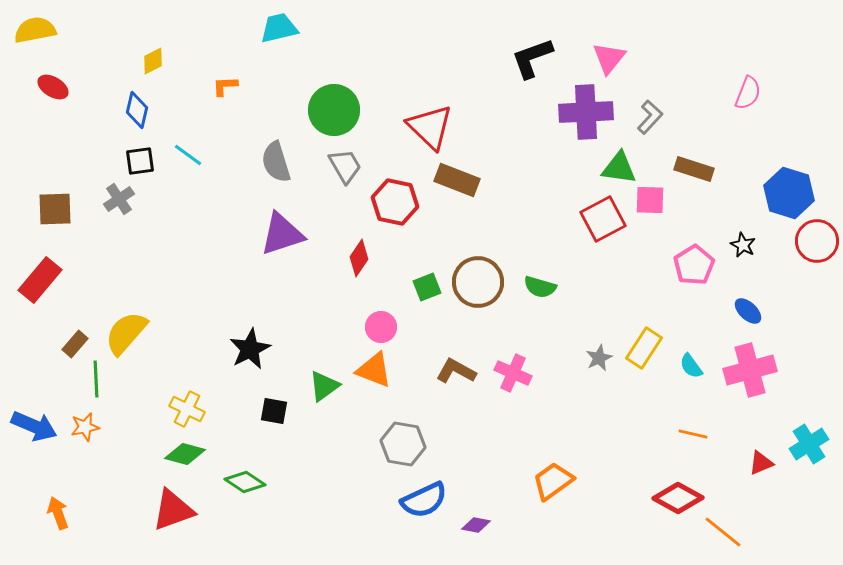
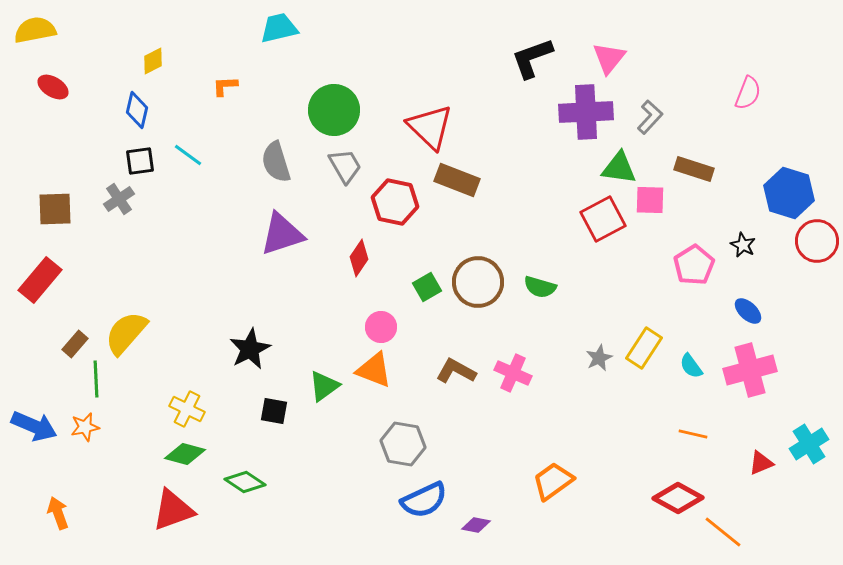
green square at (427, 287): rotated 8 degrees counterclockwise
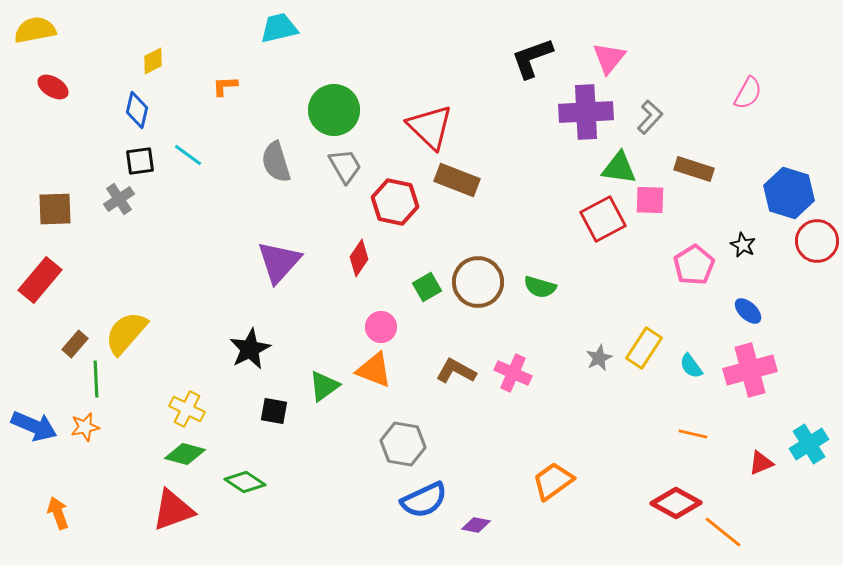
pink semicircle at (748, 93): rotated 8 degrees clockwise
purple triangle at (282, 234): moved 3 px left, 28 px down; rotated 30 degrees counterclockwise
red diamond at (678, 498): moved 2 px left, 5 px down
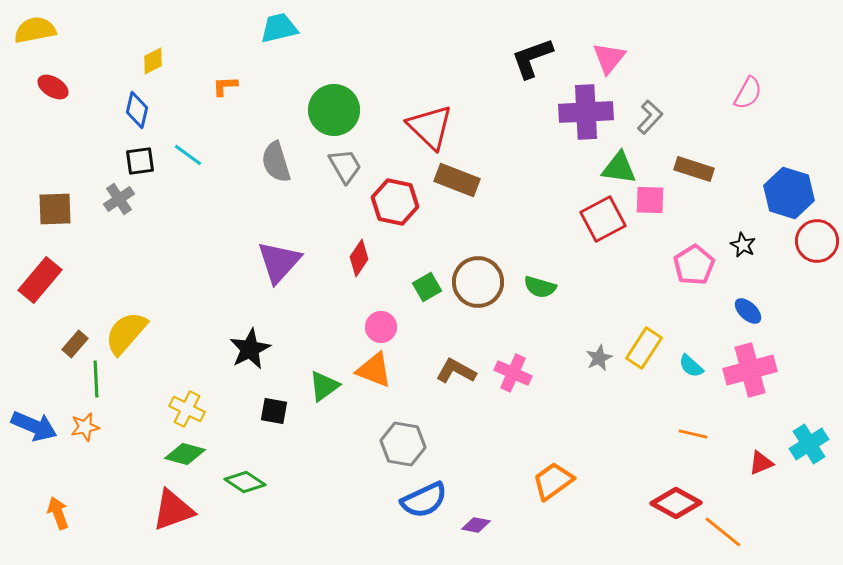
cyan semicircle at (691, 366): rotated 12 degrees counterclockwise
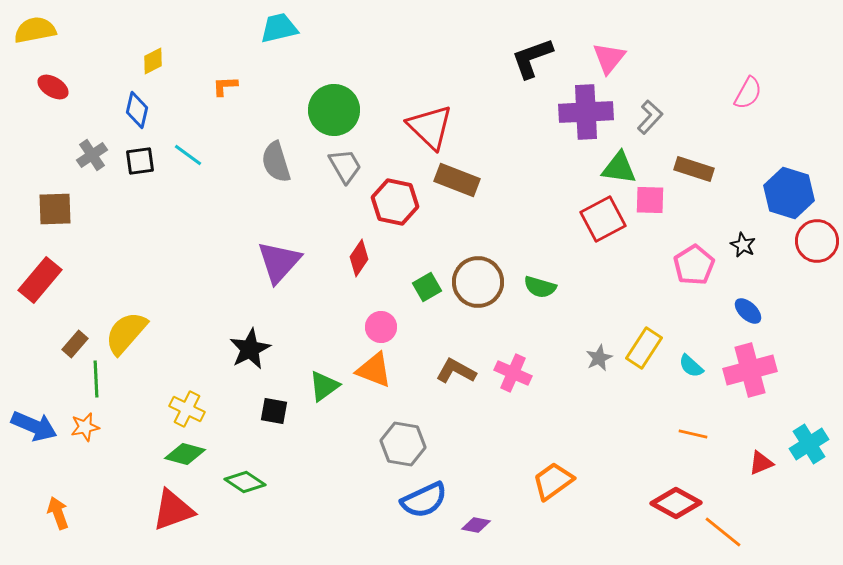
gray cross at (119, 199): moved 27 px left, 44 px up
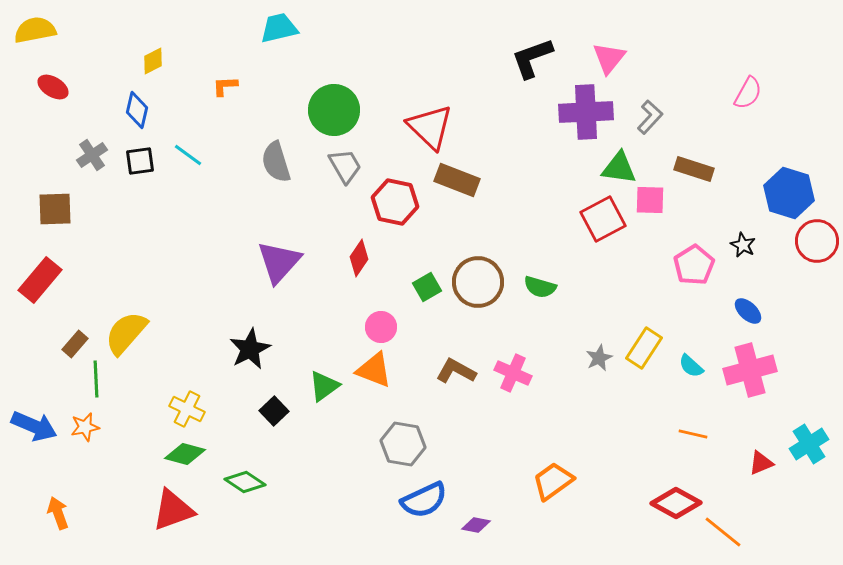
black square at (274, 411): rotated 36 degrees clockwise
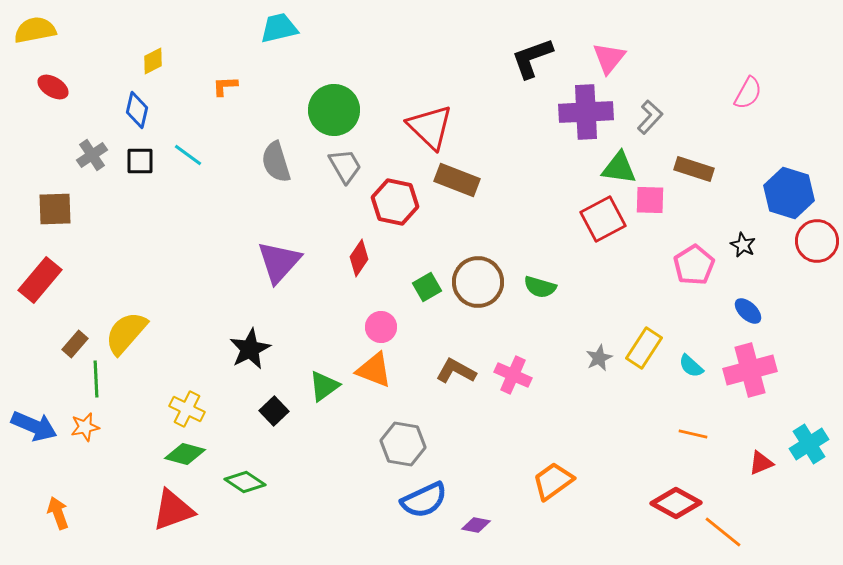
black square at (140, 161): rotated 8 degrees clockwise
pink cross at (513, 373): moved 2 px down
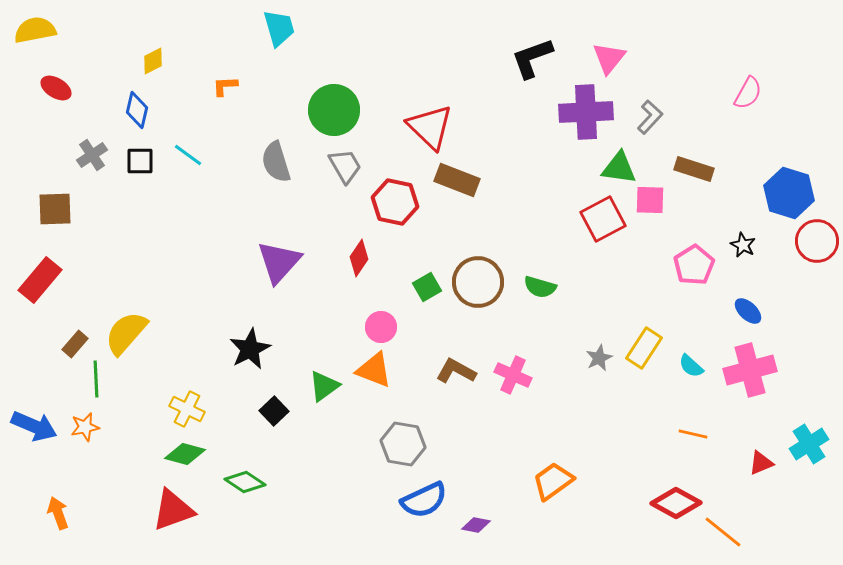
cyan trapezoid at (279, 28): rotated 87 degrees clockwise
red ellipse at (53, 87): moved 3 px right, 1 px down
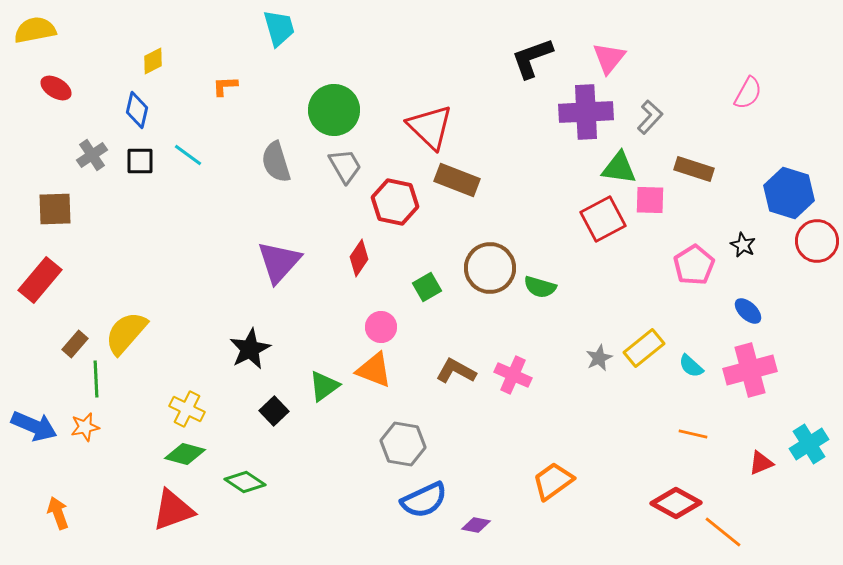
brown circle at (478, 282): moved 12 px right, 14 px up
yellow rectangle at (644, 348): rotated 18 degrees clockwise
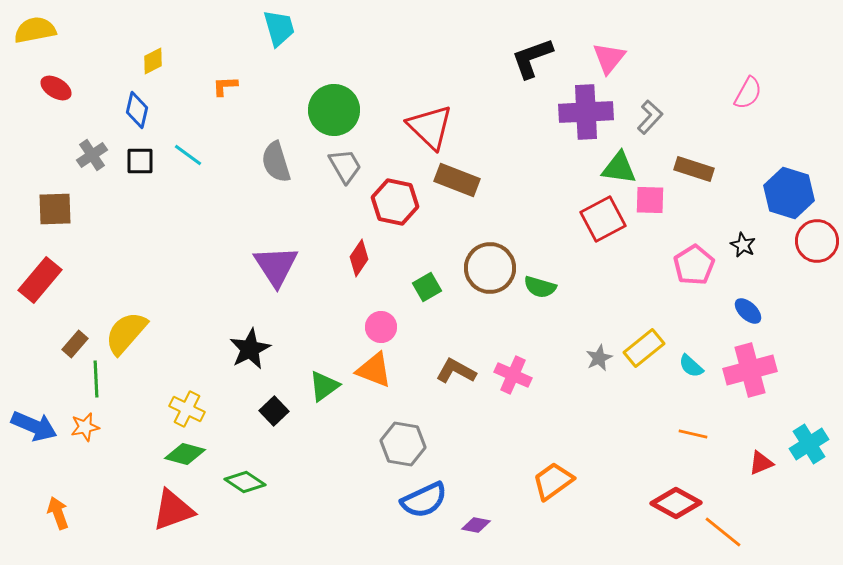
purple triangle at (279, 262): moved 3 px left, 4 px down; rotated 15 degrees counterclockwise
